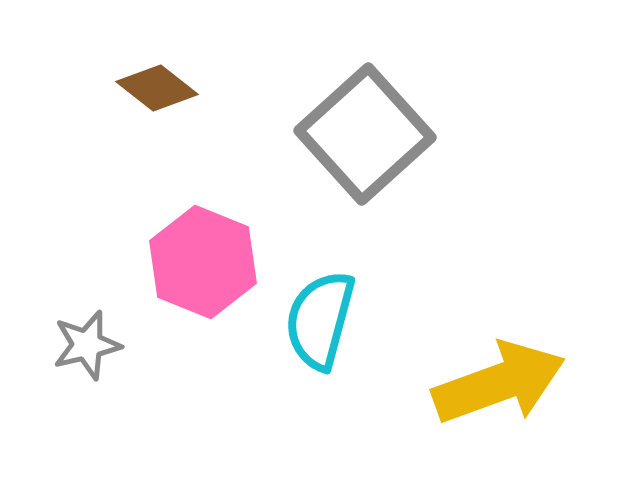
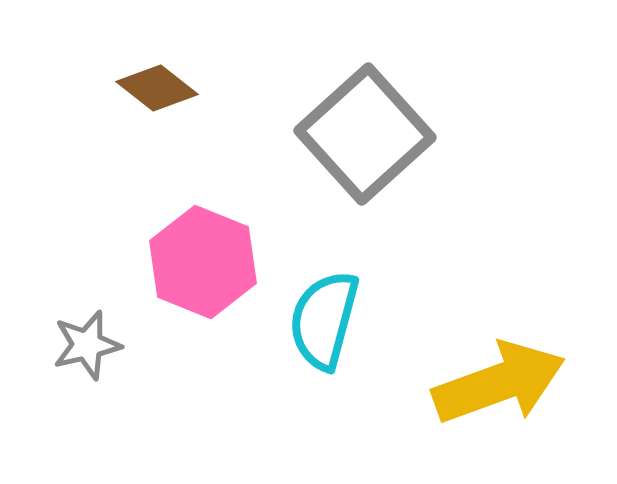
cyan semicircle: moved 4 px right
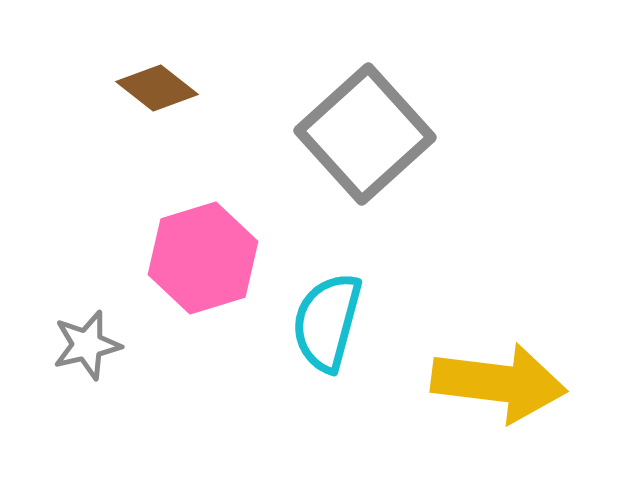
pink hexagon: moved 4 px up; rotated 21 degrees clockwise
cyan semicircle: moved 3 px right, 2 px down
yellow arrow: rotated 27 degrees clockwise
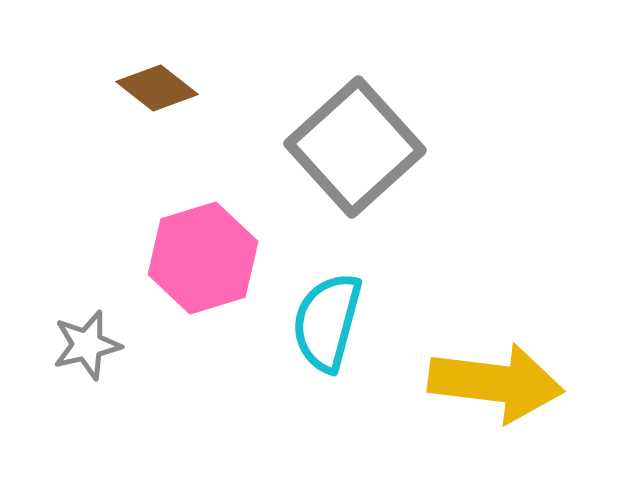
gray square: moved 10 px left, 13 px down
yellow arrow: moved 3 px left
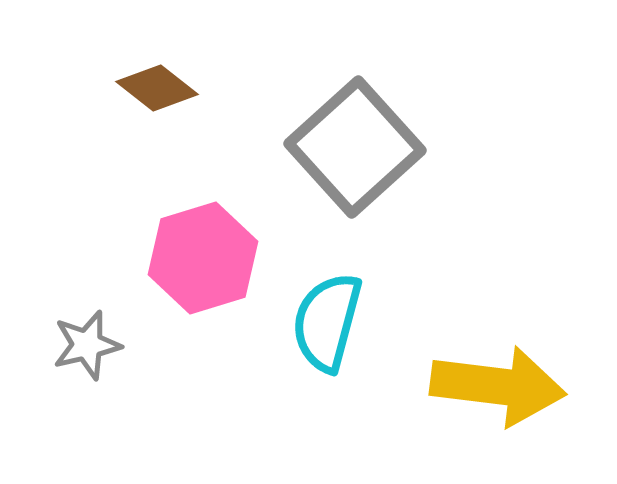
yellow arrow: moved 2 px right, 3 px down
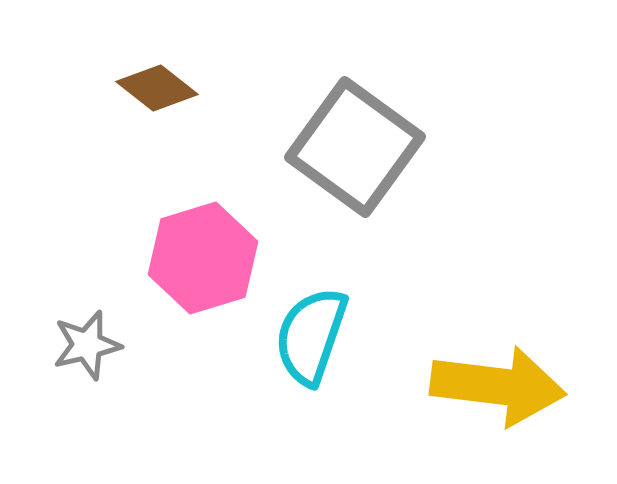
gray square: rotated 12 degrees counterclockwise
cyan semicircle: moved 16 px left, 14 px down; rotated 4 degrees clockwise
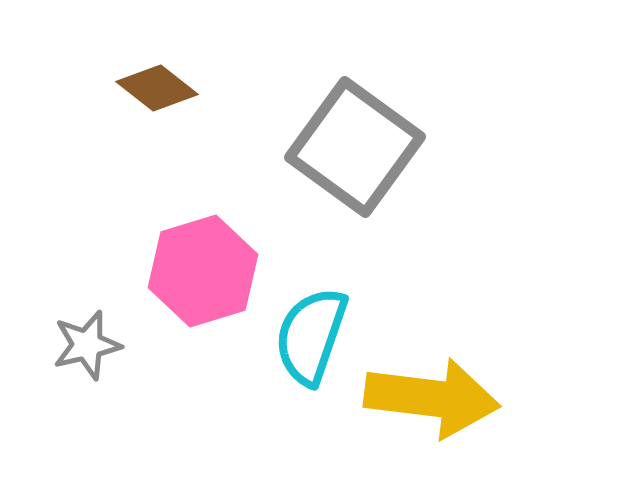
pink hexagon: moved 13 px down
yellow arrow: moved 66 px left, 12 px down
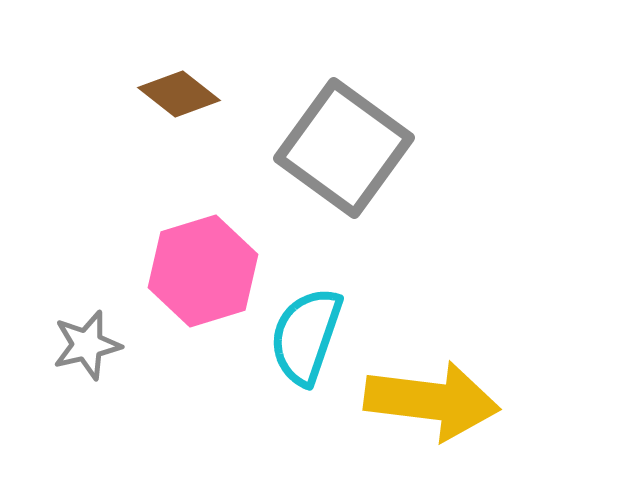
brown diamond: moved 22 px right, 6 px down
gray square: moved 11 px left, 1 px down
cyan semicircle: moved 5 px left
yellow arrow: moved 3 px down
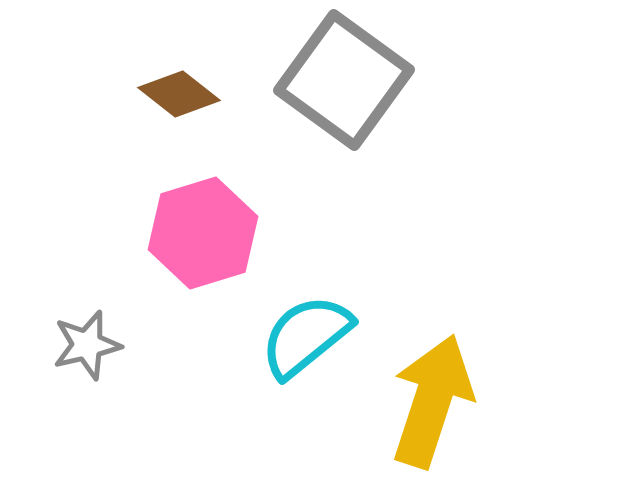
gray square: moved 68 px up
pink hexagon: moved 38 px up
cyan semicircle: rotated 32 degrees clockwise
yellow arrow: rotated 79 degrees counterclockwise
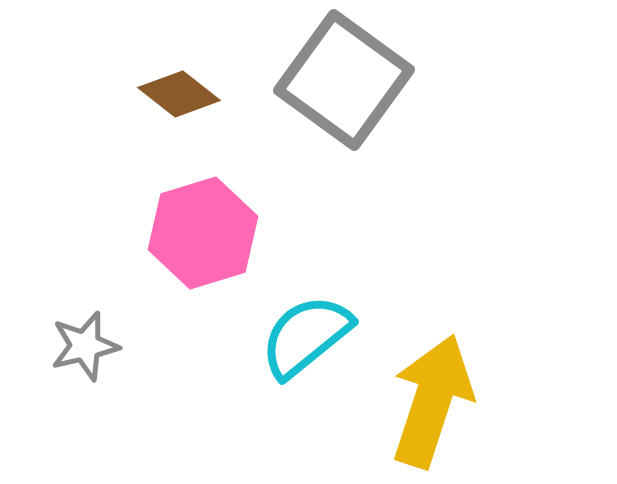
gray star: moved 2 px left, 1 px down
